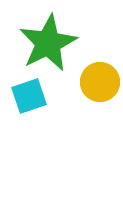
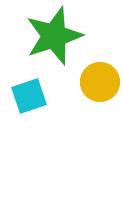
green star: moved 6 px right, 7 px up; rotated 8 degrees clockwise
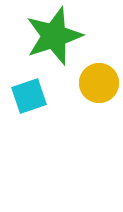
yellow circle: moved 1 px left, 1 px down
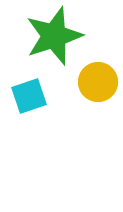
yellow circle: moved 1 px left, 1 px up
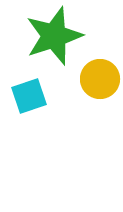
yellow circle: moved 2 px right, 3 px up
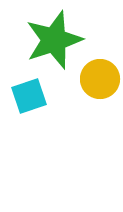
green star: moved 4 px down
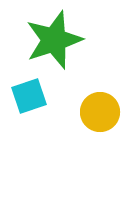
yellow circle: moved 33 px down
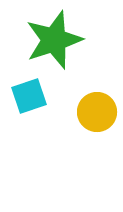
yellow circle: moved 3 px left
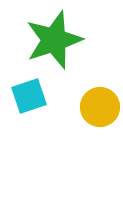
yellow circle: moved 3 px right, 5 px up
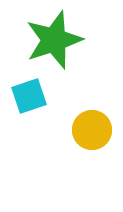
yellow circle: moved 8 px left, 23 px down
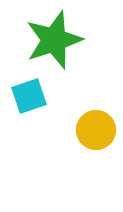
yellow circle: moved 4 px right
